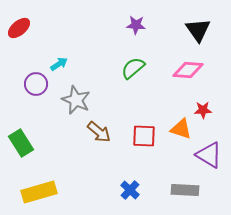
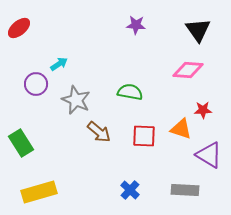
green semicircle: moved 3 px left, 24 px down; rotated 50 degrees clockwise
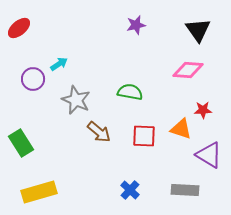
purple star: rotated 18 degrees counterclockwise
purple circle: moved 3 px left, 5 px up
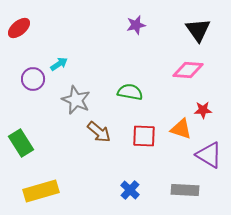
yellow rectangle: moved 2 px right, 1 px up
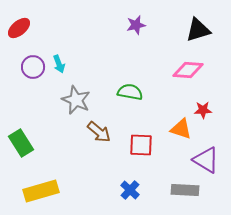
black triangle: rotated 48 degrees clockwise
cyan arrow: rotated 102 degrees clockwise
purple circle: moved 12 px up
red square: moved 3 px left, 9 px down
purple triangle: moved 3 px left, 5 px down
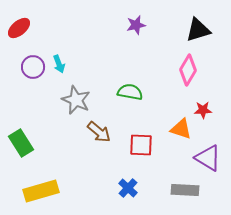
pink diamond: rotated 64 degrees counterclockwise
purple triangle: moved 2 px right, 2 px up
blue cross: moved 2 px left, 2 px up
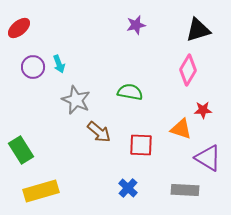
green rectangle: moved 7 px down
